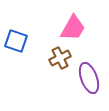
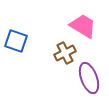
pink trapezoid: moved 10 px right, 2 px up; rotated 88 degrees counterclockwise
brown cross: moved 5 px right, 5 px up
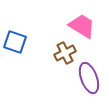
pink trapezoid: moved 1 px left
blue square: moved 1 px left, 1 px down
